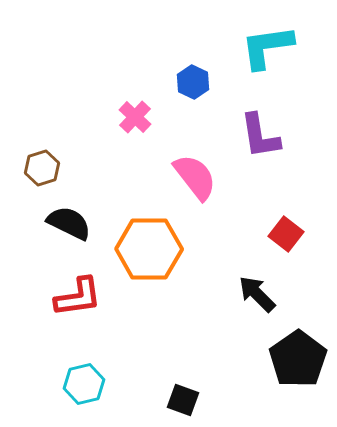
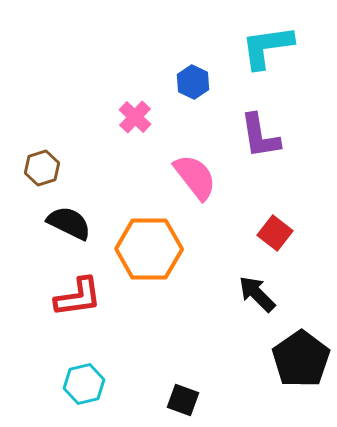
red square: moved 11 px left, 1 px up
black pentagon: moved 3 px right
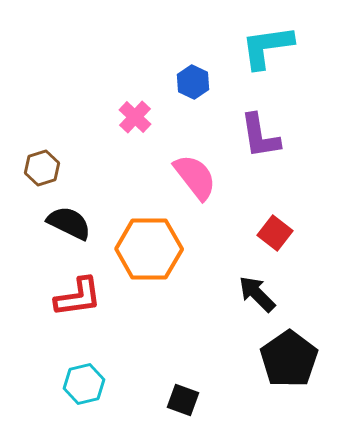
black pentagon: moved 12 px left
